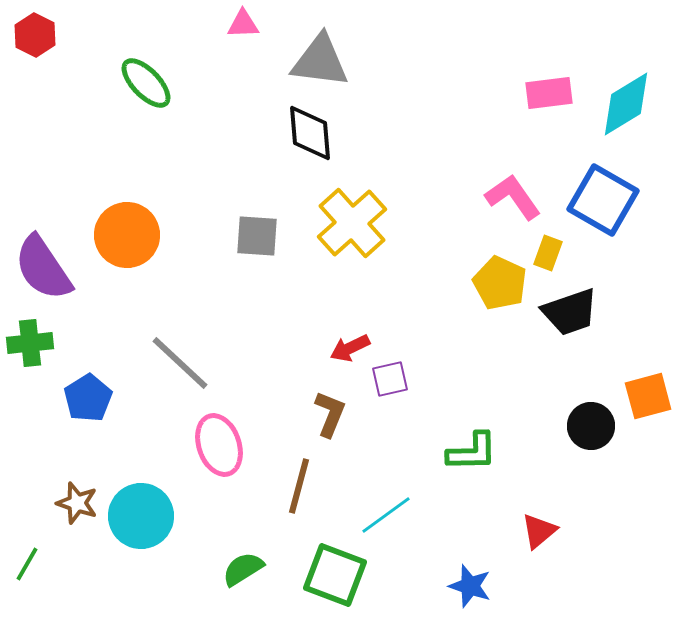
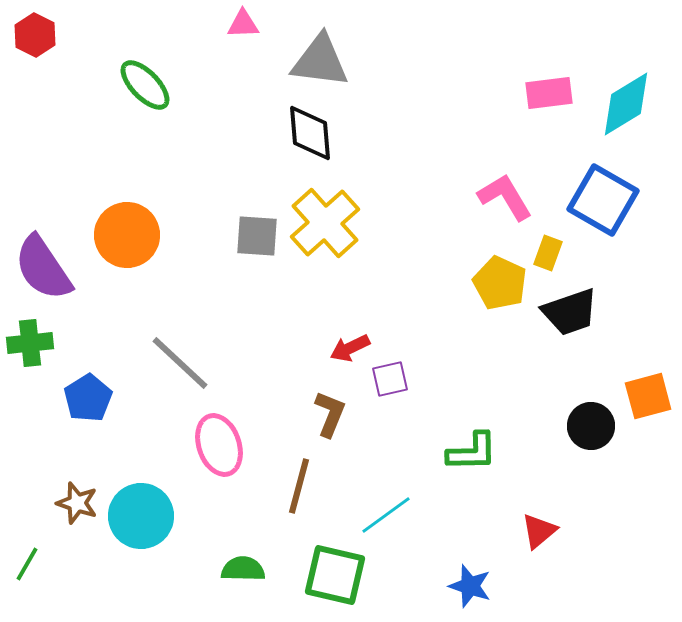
green ellipse: moved 1 px left, 2 px down
pink L-shape: moved 8 px left; rotated 4 degrees clockwise
yellow cross: moved 27 px left
green semicircle: rotated 33 degrees clockwise
green square: rotated 8 degrees counterclockwise
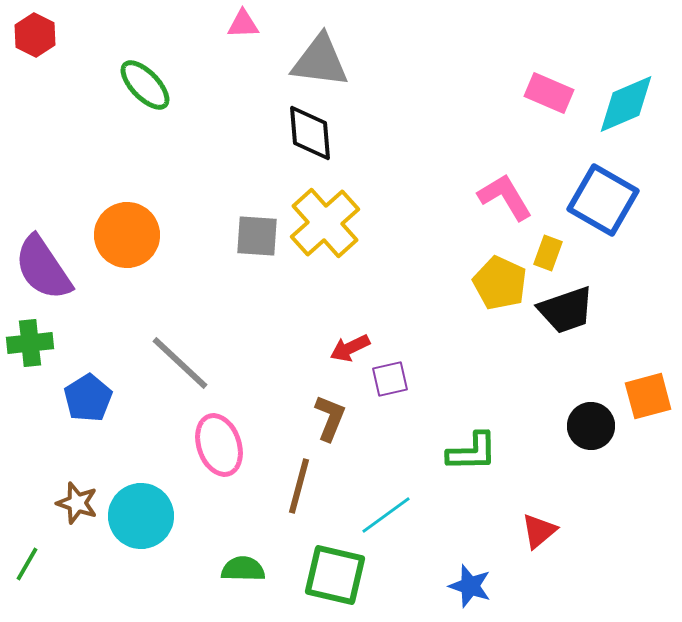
pink rectangle: rotated 30 degrees clockwise
cyan diamond: rotated 8 degrees clockwise
black trapezoid: moved 4 px left, 2 px up
brown L-shape: moved 4 px down
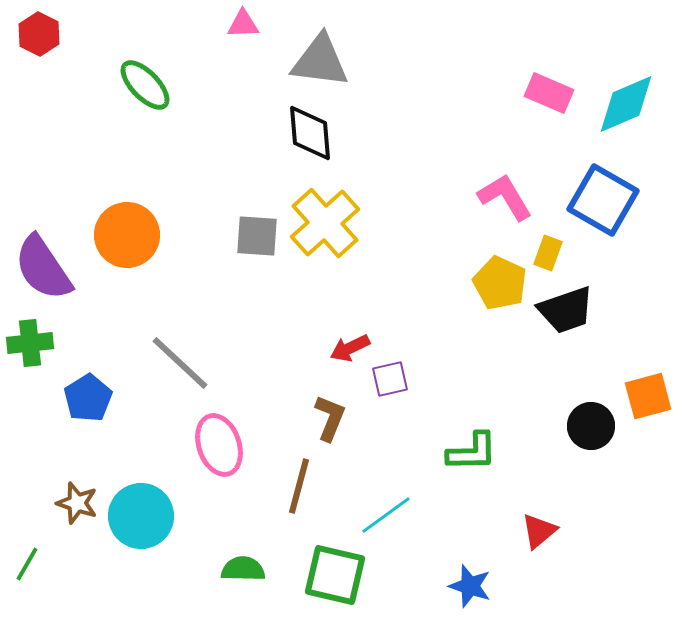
red hexagon: moved 4 px right, 1 px up
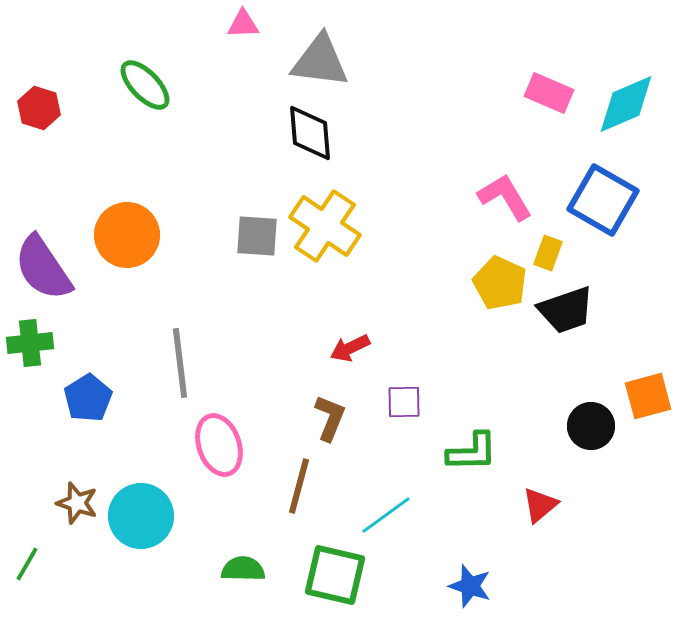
red hexagon: moved 74 px down; rotated 9 degrees counterclockwise
yellow cross: moved 3 px down; rotated 14 degrees counterclockwise
gray line: rotated 40 degrees clockwise
purple square: moved 14 px right, 23 px down; rotated 12 degrees clockwise
red triangle: moved 1 px right, 26 px up
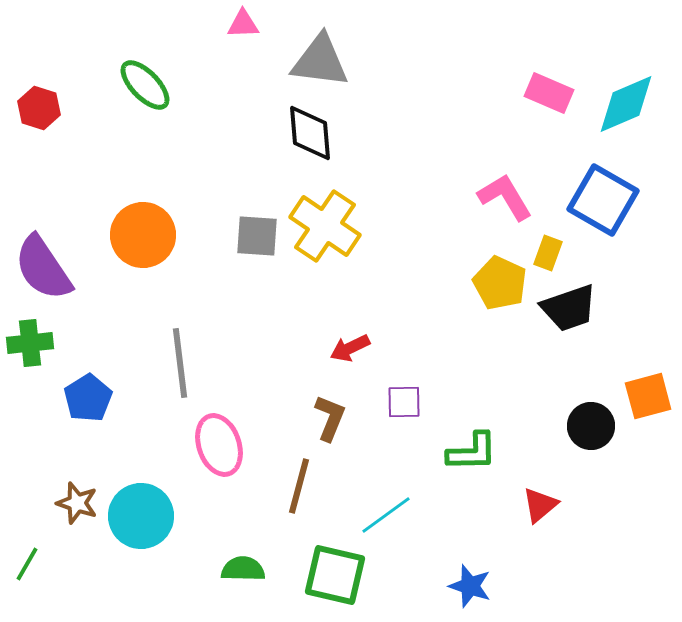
orange circle: moved 16 px right
black trapezoid: moved 3 px right, 2 px up
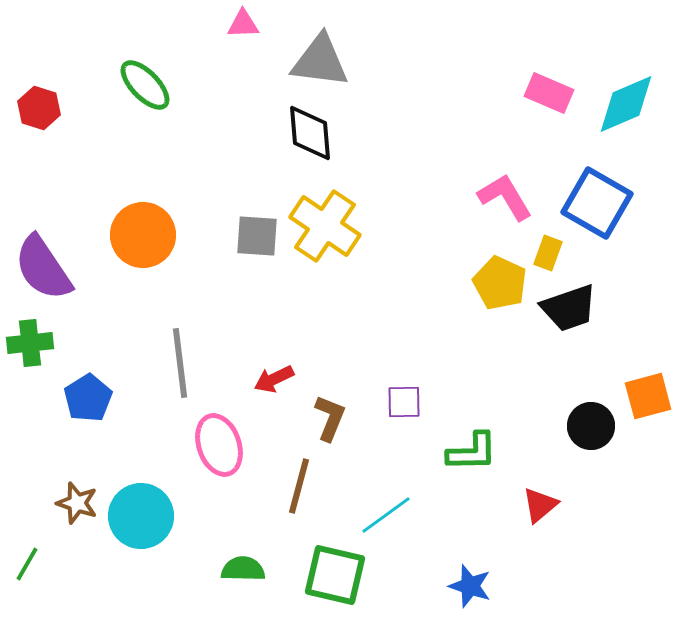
blue square: moved 6 px left, 3 px down
red arrow: moved 76 px left, 31 px down
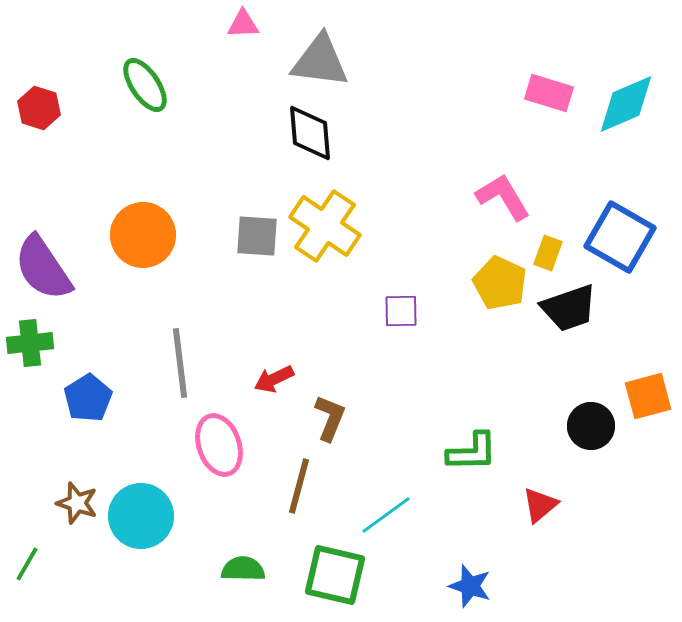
green ellipse: rotated 10 degrees clockwise
pink rectangle: rotated 6 degrees counterclockwise
pink L-shape: moved 2 px left
blue square: moved 23 px right, 34 px down
purple square: moved 3 px left, 91 px up
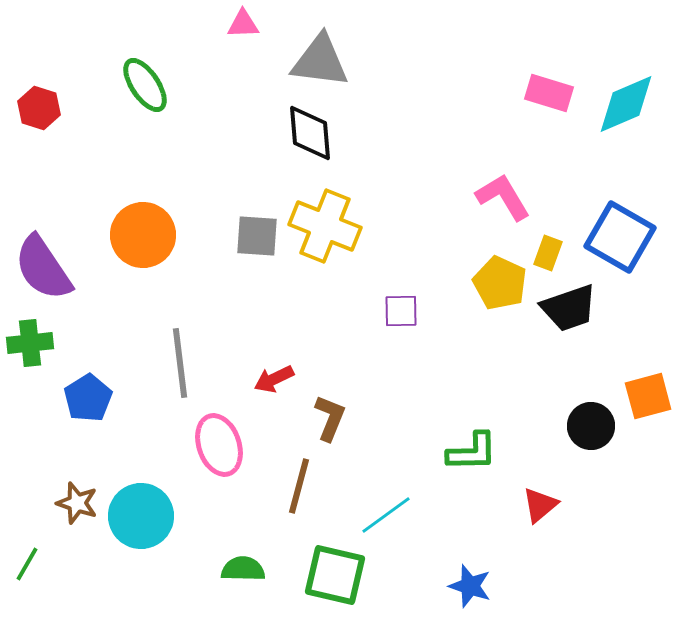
yellow cross: rotated 12 degrees counterclockwise
